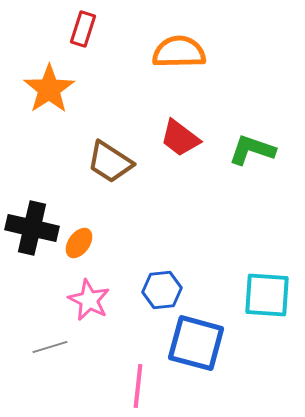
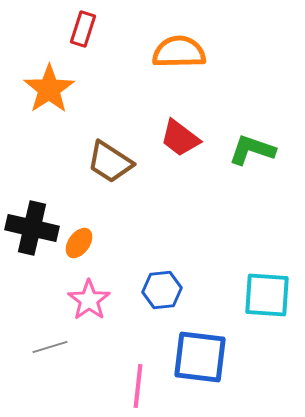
pink star: rotated 9 degrees clockwise
blue square: moved 4 px right, 14 px down; rotated 8 degrees counterclockwise
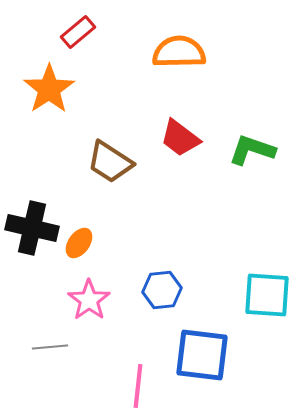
red rectangle: moved 5 px left, 3 px down; rotated 32 degrees clockwise
gray line: rotated 12 degrees clockwise
blue square: moved 2 px right, 2 px up
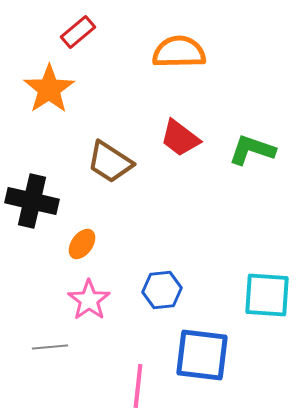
black cross: moved 27 px up
orange ellipse: moved 3 px right, 1 px down
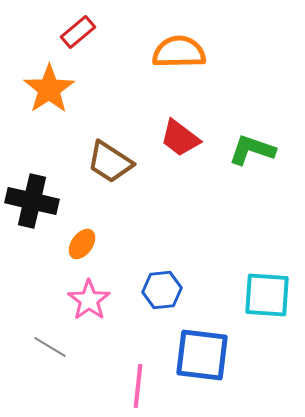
gray line: rotated 36 degrees clockwise
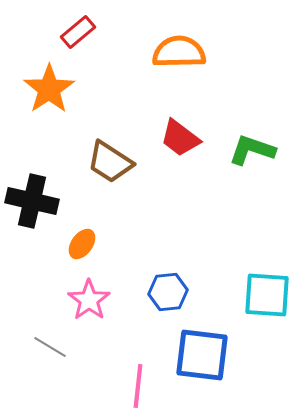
blue hexagon: moved 6 px right, 2 px down
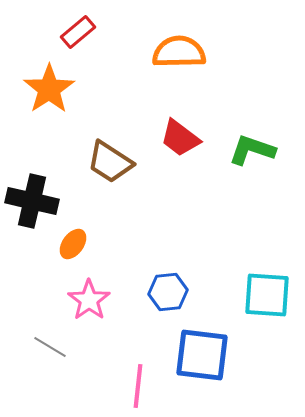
orange ellipse: moved 9 px left
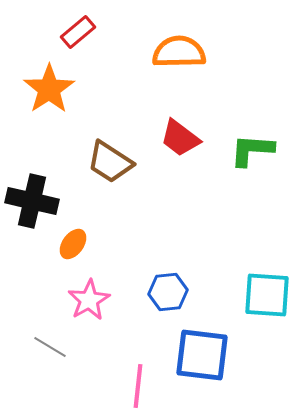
green L-shape: rotated 15 degrees counterclockwise
pink star: rotated 6 degrees clockwise
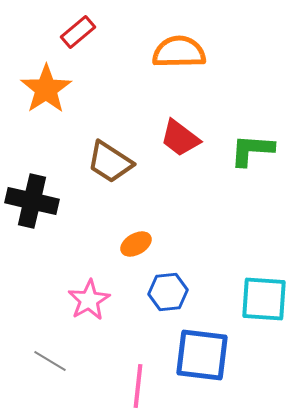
orange star: moved 3 px left
orange ellipse: moved 63 px right; rotated 24 degrees clockwise
cyan square: moved 3 px left, 4 px down
gray line: moved 14 px down
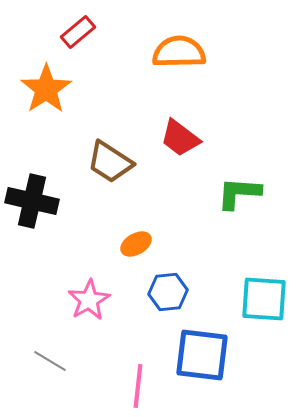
green L-shape: moved 13 px left, 43 px down
